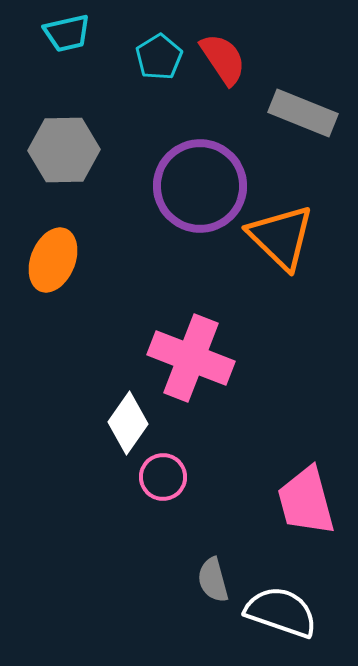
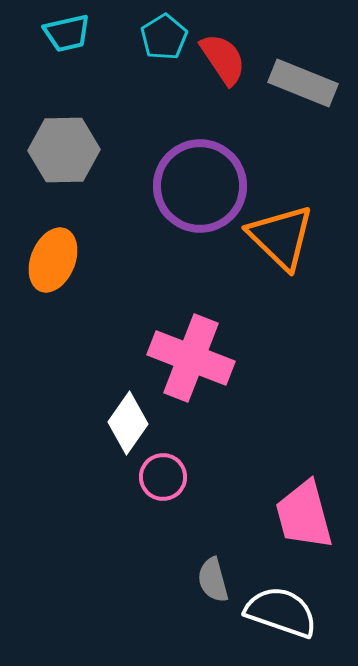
cyan pentagon: moved 5 px right, 20 px up
gray rectangle: moved 30 px up
pink trapezoid: moved 2 px left, 14 px down
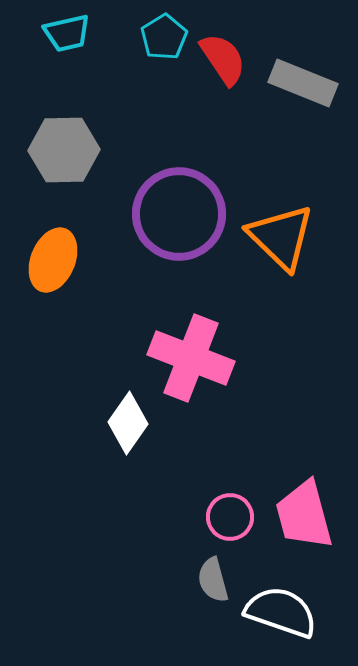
purple circle: moved 21 px left, 28 px down
pink circle: moved 67 px right, 40 px down
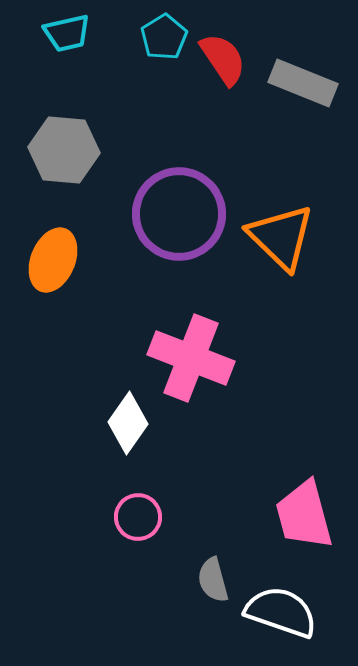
gray hexagon: rotated 6 degrees clockwise
pink circle: moved 92 px left
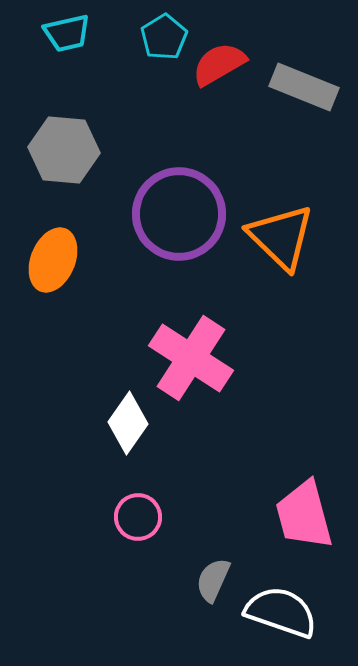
red semicircle: moved 4 px left, 5 px down; rotated 86 degrees counterclockwise
gray rectangle: moved 1 px right, 4 px down
pink cross: rotated 12 degrees clockwise
gray semicircle: rotated 39 degrees clockwise
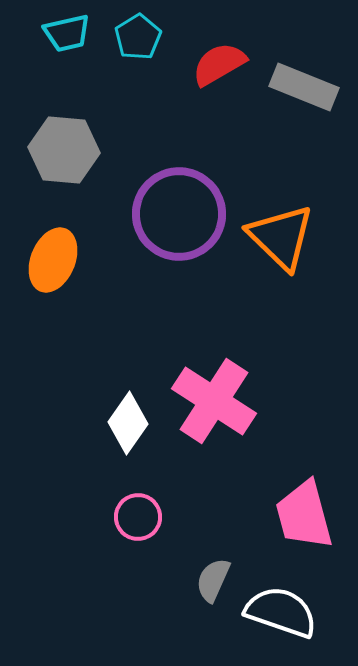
cyan pentagon: moved 26 px left
pink cross: moved 23 px right, 43 px down
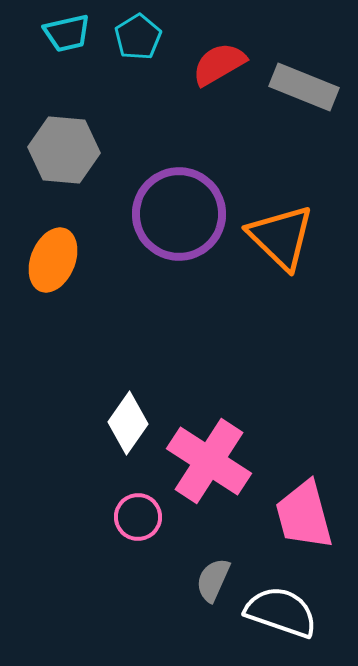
pink cross: moved 5 px left, 60 px down
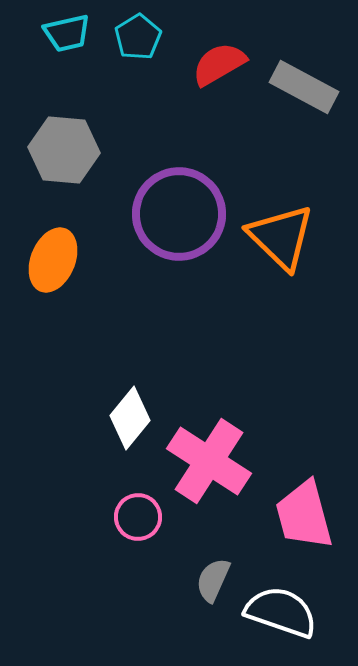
gray rectangle: rotated 6 degrees clockwise
white diamond: moved 2 px right, 5 px up; rotated 4 degrees clockwise
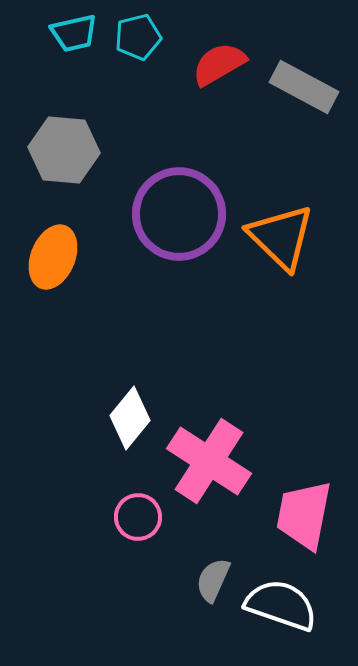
cyan trapezoid: moved 7 px right
cyan pentagon: rotated 18 degrees clockwise
orange ellipse: moved 3 px up
pink trapezoid: rotated 26 degrees clockwise
white semicircle: moved 7 px up
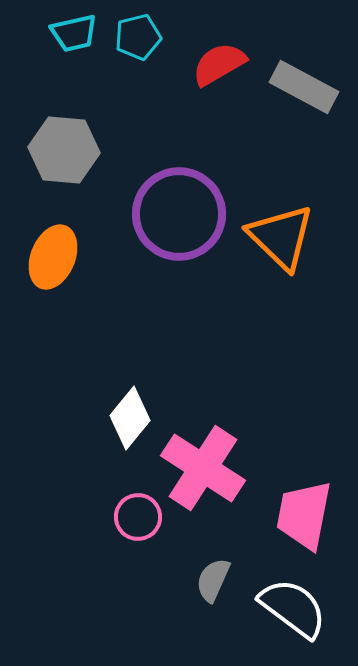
pink cross: moved 6 px left, 7 px down
white semicircle: moved 12 px right, 3 px down; rotated 18 degrees clockwise
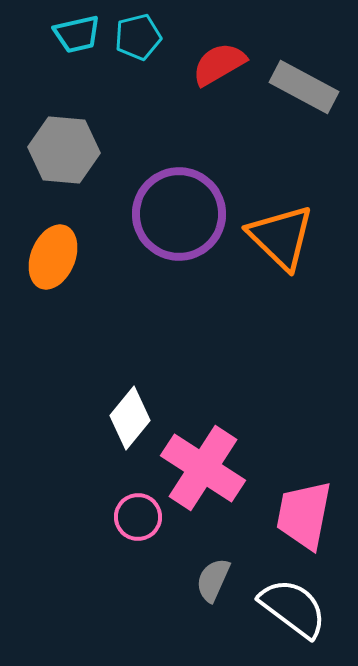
cyan trapezoid: moved 3 px right, 1 px down
